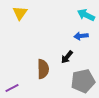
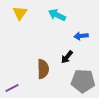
cyan arrow: moved 29 px left
gray pentagon: rotated 15 degrees clockwise
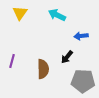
purple line: moved 27 px up; rotated 48 degrees counterclockwise
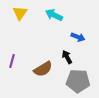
cyan arrow: moved 3 px left
blue arrow: moved 3 px left, 1 px down; rotated 152 degrees counterclockwise
black arrow: rotated 112 degrees clockwise
brown semicircle: rotated 60 degrees clockwise
gray pentagon: moved 5 px left
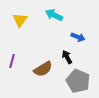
yellow triangle: moved 7 px down
gray pentagon: rotated 20 degrees clockwise
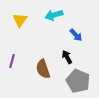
cyan arrow: rotated 42 degrees counterclockwise
blue arrow: moved 2 px left, 2 px up; rotated 24 degrees clockwise
brown semicircle: rotated 102 degrees clockwise
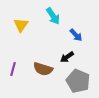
cyan arrow: moved 1 px left, 1 px down; rotated 108 degrees counterclockwise
yellow triangle: moved 1 px right, 5 px down
black arrow: rotated 96 degrees counterclockwise
purple line: moved 1 px right, 8 px down
brown semicircle: rotated 54 degrees counterclockwise
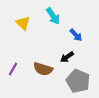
yellow triangle: moved 2 px right, 2 px up; rotated 21 degrees counterclockwise
purple line: rotated 16 degrees clockwise
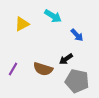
cyan arrow: rotated 24 degrees counterclockwise
yellow triangle: moved 1 px left, 1 px down; rotated 49 degrees clockwise
blue arrow: moved 1 px right
black arrow: moved 1 px left, 2 px down
gray pentagon: moved 1 px left; rotated 10 degrees counterclockwise
